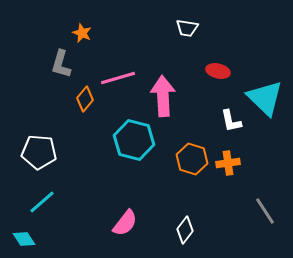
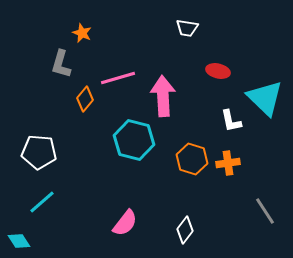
cyan diamond: moved 5 px left, 2 px down
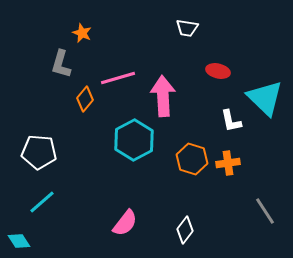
cyan hexagon: rotated 18 degrees clockwise
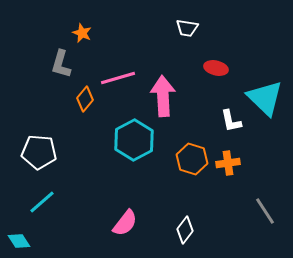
red ellipse: moved 2 px left, 3 px up
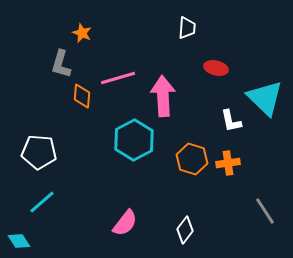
white trapezoid: rotated 95 degrees counterclockwise
orange diamond: moved 3 px left, 3 px up; rotated 35 degrees counterclockwise
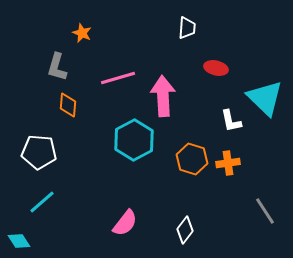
gray L-shape: moved 4 px left, 3 px down
orange diamond: moved 14 px left, 9 px down
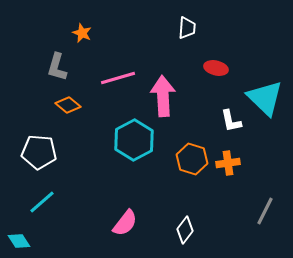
orange diamond: rotated 55 degrees counterclockwise
gray line: rotated 60 degrees clockwise
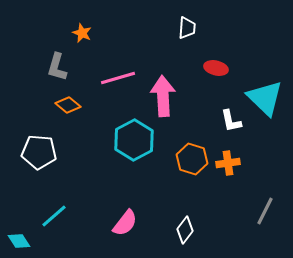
cyan line: moved 12 px right, 14 px down
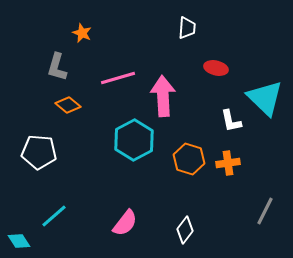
orange hexagon: moved 3 px left
